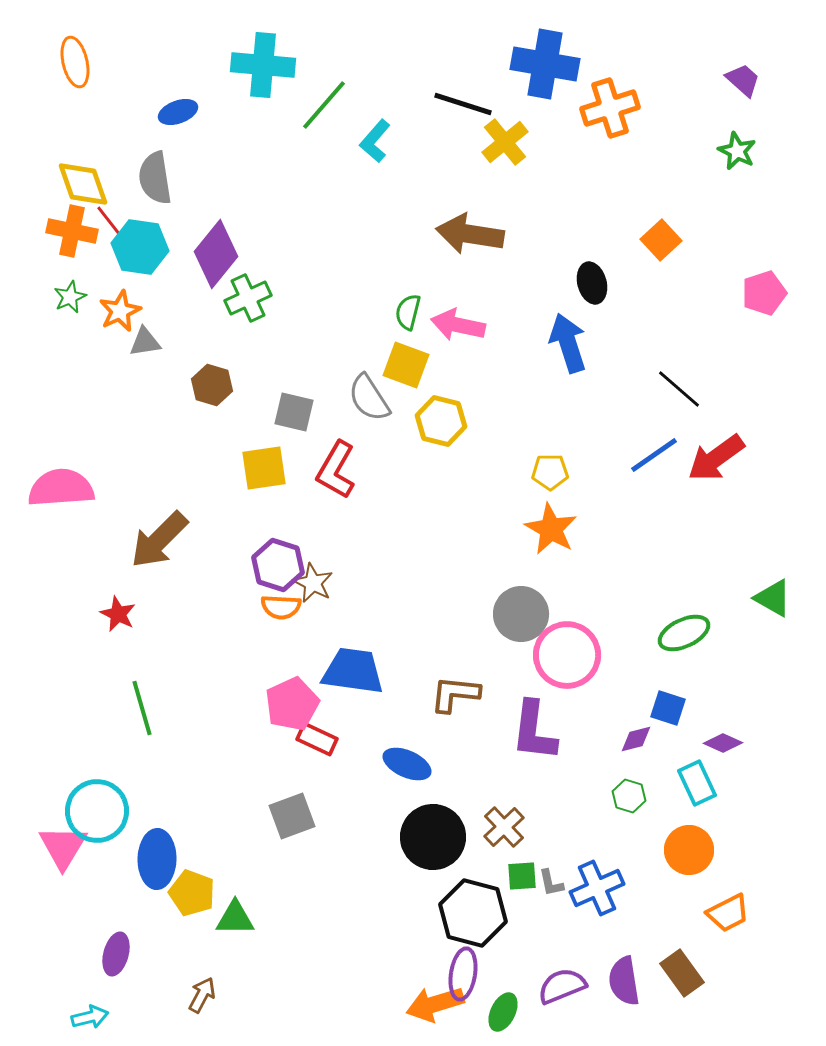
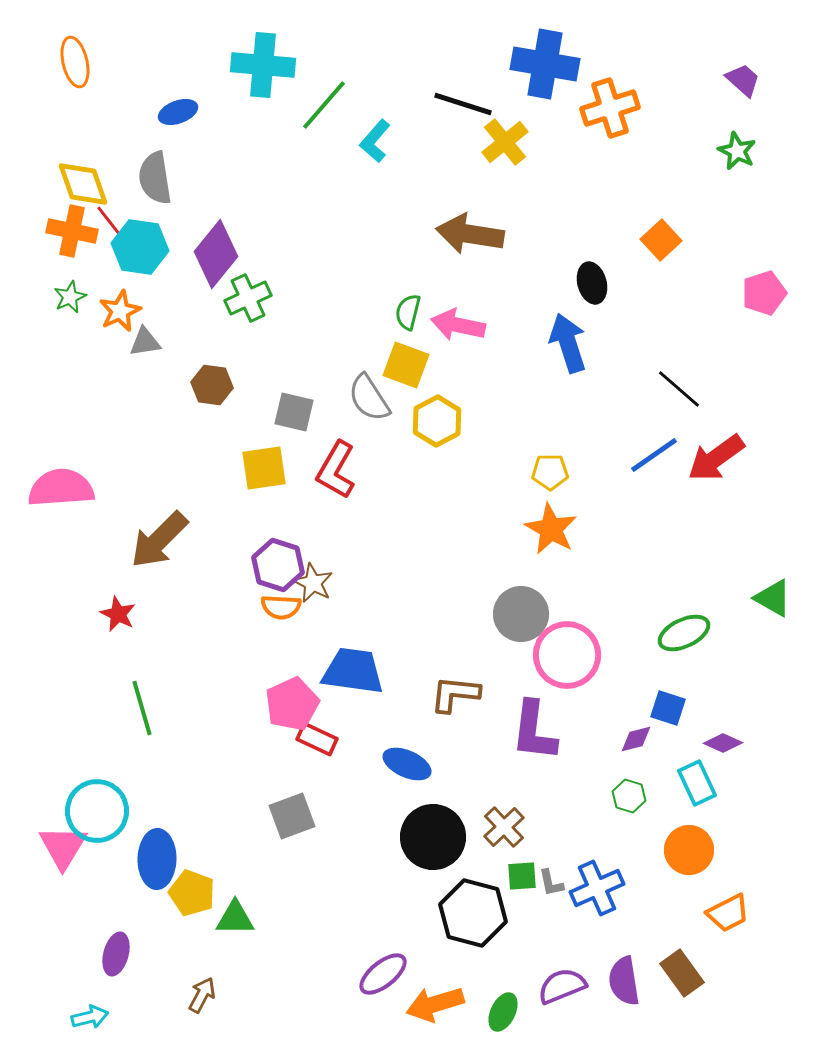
brown hexagon at (212, 385): rotated 9 degrees counterclockwise
yellow hexagon at (441, 421): moved 4 px left; rotated 18 degrees clockwise
purple ellipse at (463, 974): moved 80 px left; rotated 42 degrees clockwise
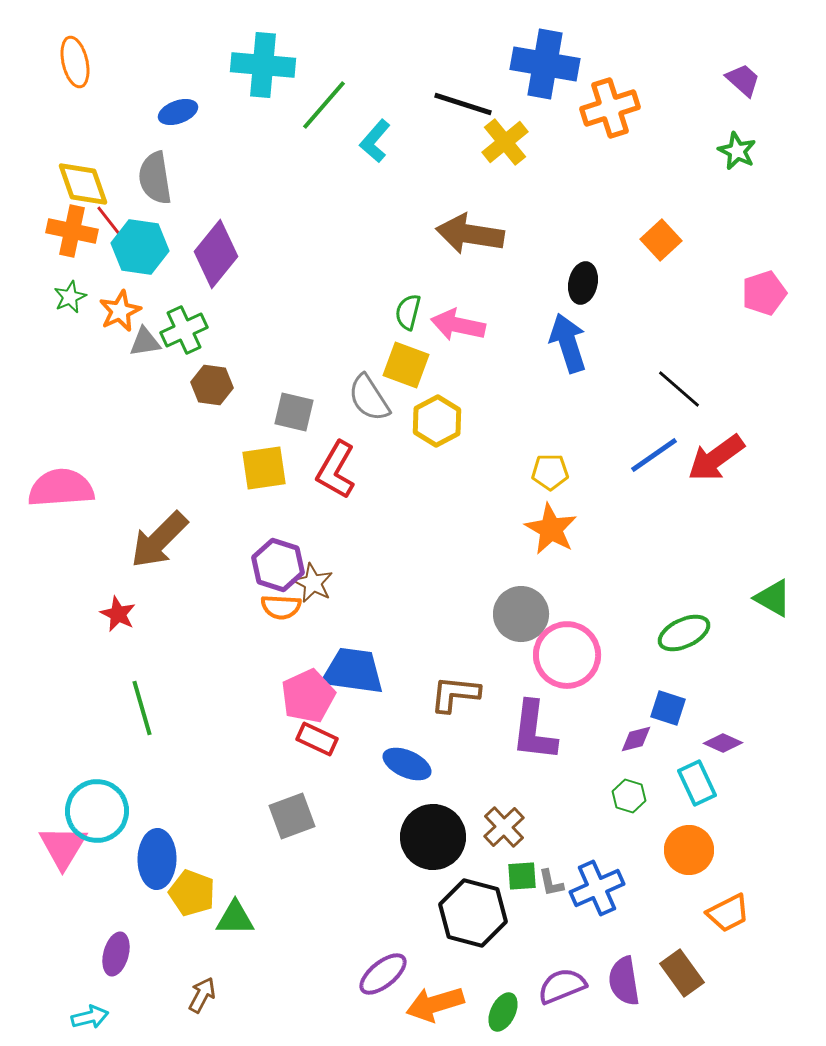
black ellipse at (592, 283): moved 9 px left; rotated 27 degrees clockwise
green cross at (248, 298): moved 64 px left, 32 px down
pink pentagon at (292, 704): moved 16 px right, 8 px up
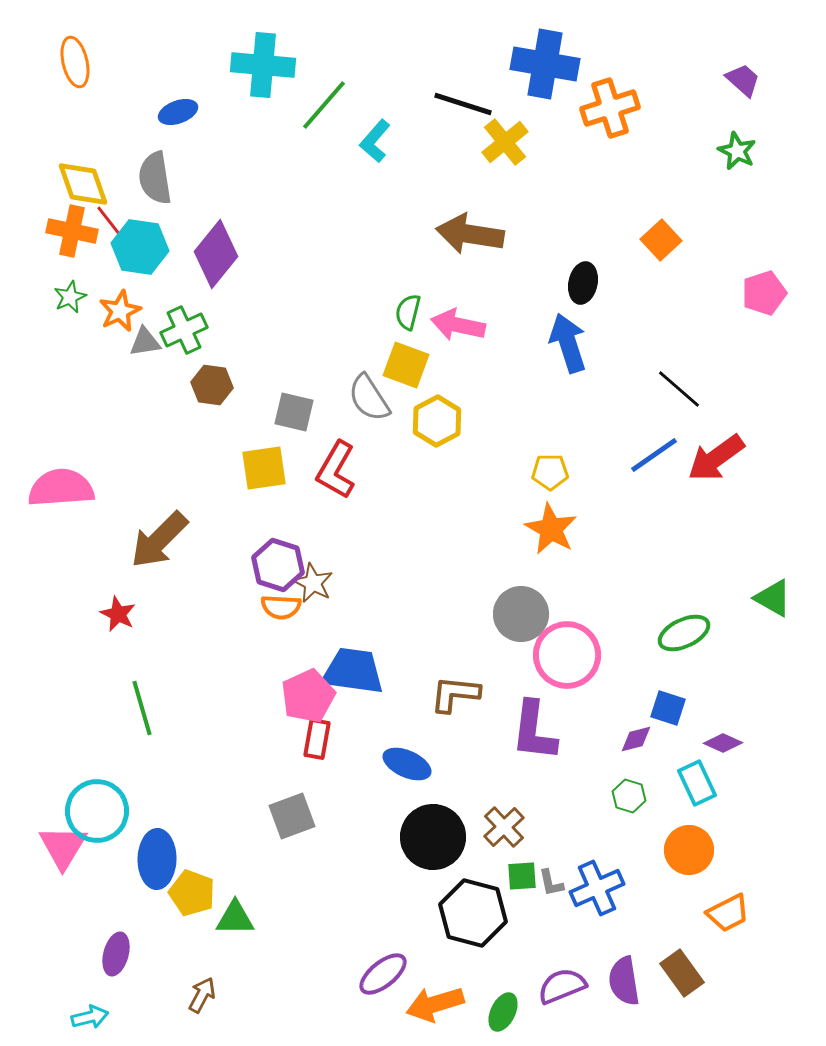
red rectangle at (317, 739): rotated 75 degrees clockwise
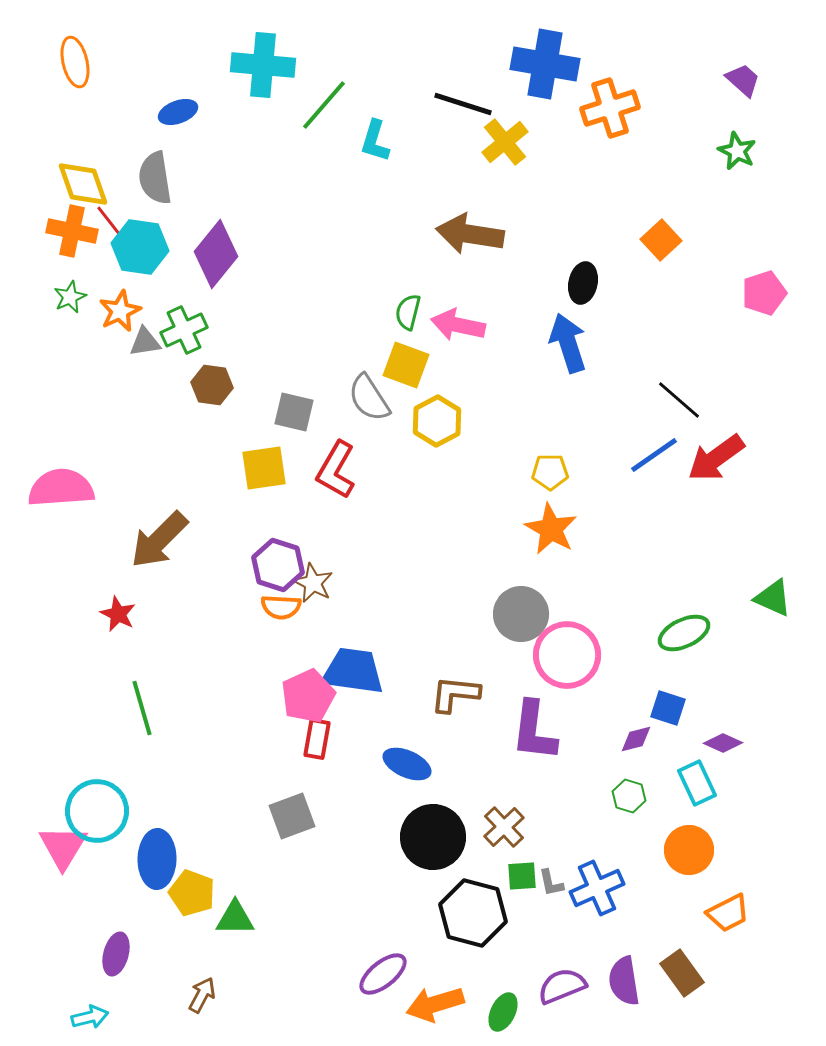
cyan L-shape at (375, 141): rotated 24 degrees counterclockwise
black line at (679, 389): moved 11 px down
green triangle at (773, 598): rotated 6 degrees counterclockwise
